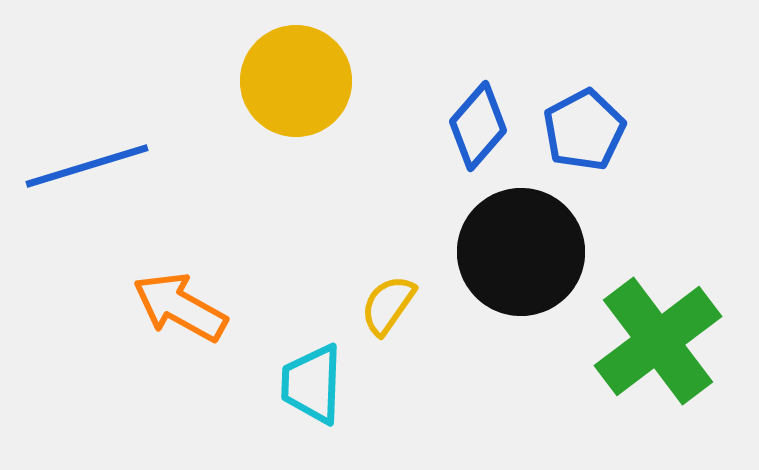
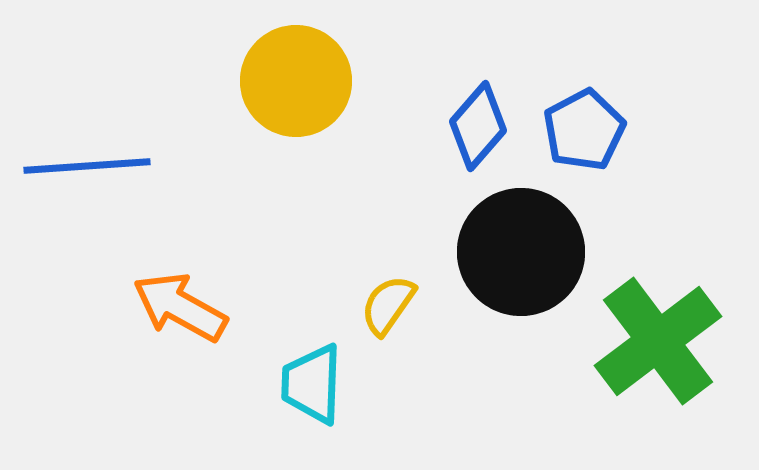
blue line: rotated 13 degrees clockwise
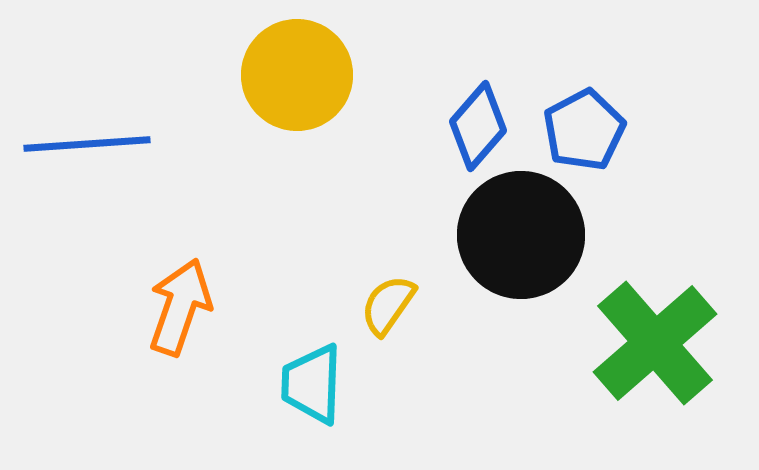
yellow circle: moved 1 px right, 6 px up
blue line: moved 22 px up
black circle: moved 17 px up
orange arrow: rotated 80 degrees clockwise
green cross: moved 3 px left, 2 px down; rotated 4 degrees counterclockwise
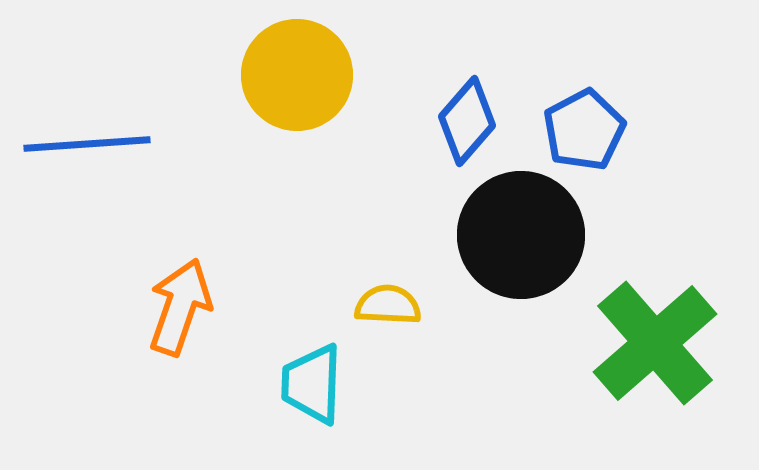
blue diamond: moved 11 px left, 5 px up
yellow semicircle: rotated 58 degrees clockwise
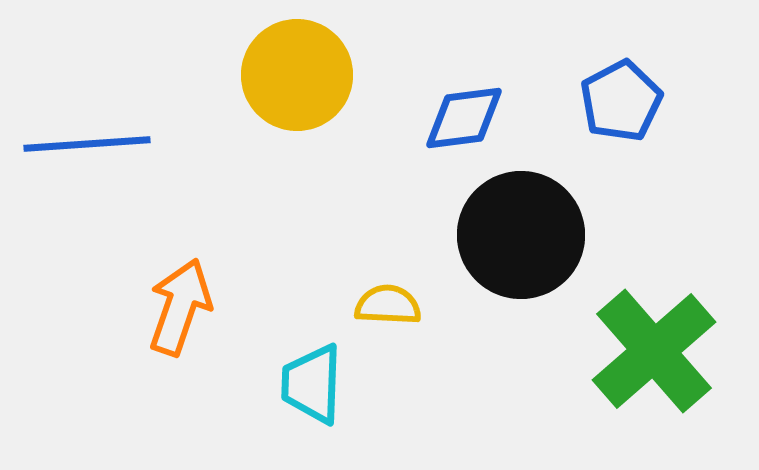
blue diamond: moved 3 px left, 3 px up; rotated 42 degrees clockwise
blue pentagon: moved 37 px right, 29 px up
green cross: moved 1 px left, 8 px down
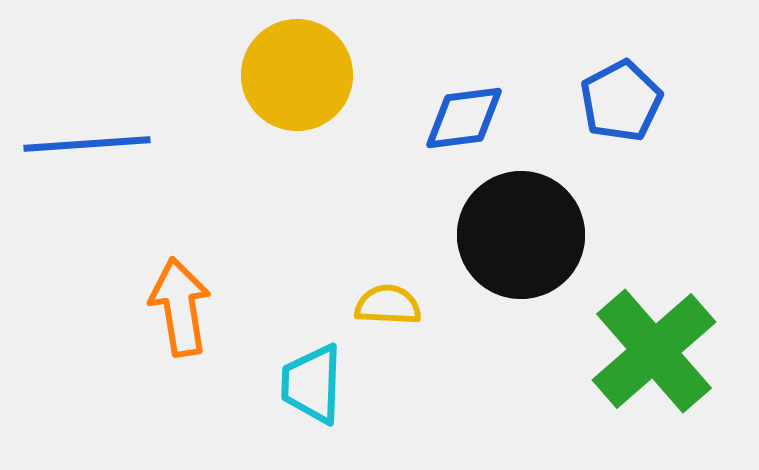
orange arrow: rotated 28 degrees counterclockwise
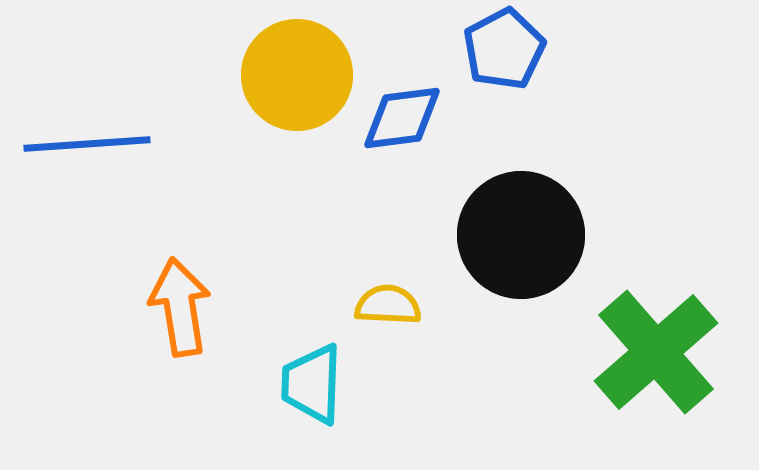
blue pentagon: moved 117 px left, 52 px up
blue diamond: moved 62 px left
green cross: moved 2 px right, 1 px down
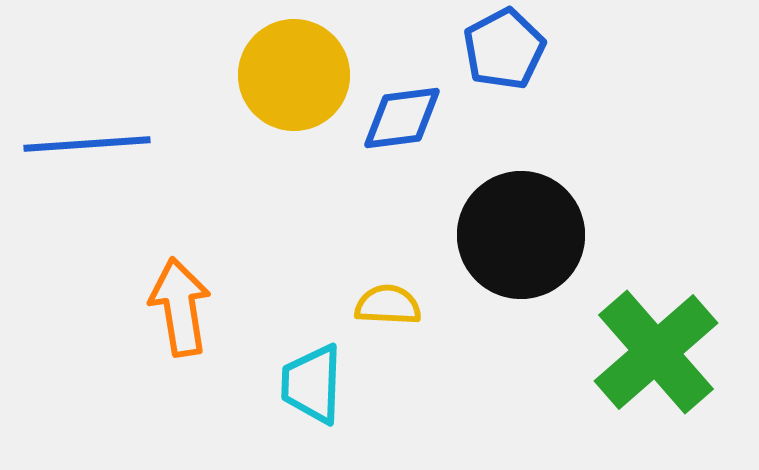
yellow circle: moved 3 px left
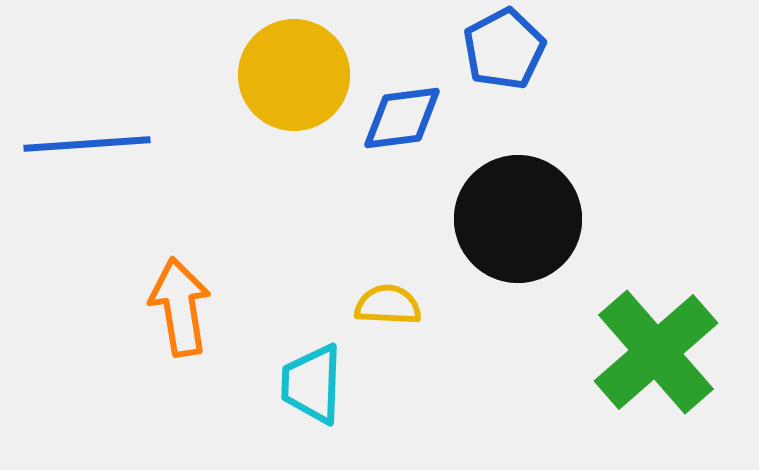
black circle: moved 3 px left, 16 px up
